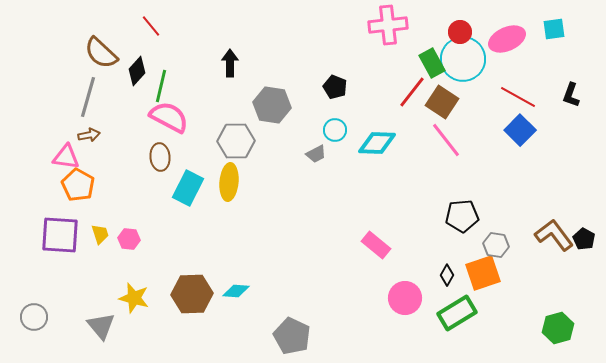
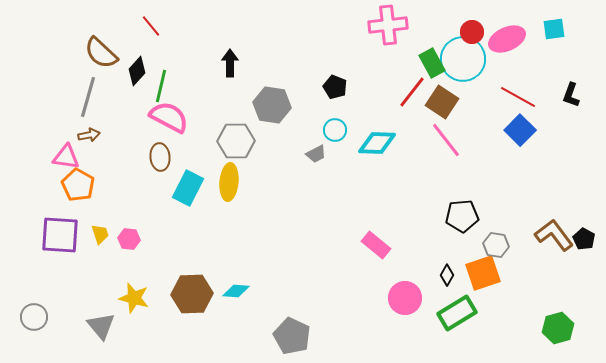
red circle at (460, 32): moved 12 px right
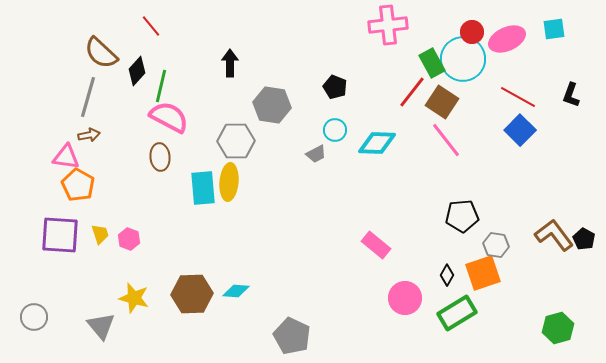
cyan rectangle at (188, 188): moved 15 px right; rotated 32 degrees counterclockwise
pink hexagon at (129, 239): rotated 15 degrees clockwise
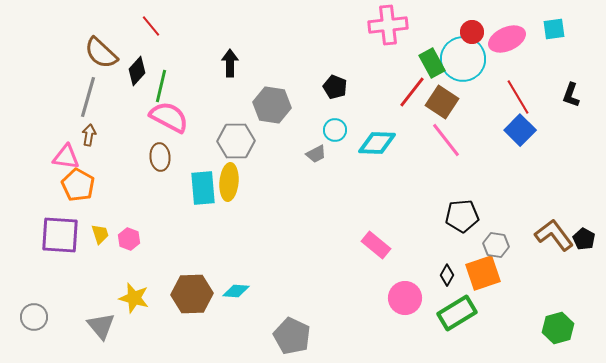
red line at (518, 97): rotated 30 degrees clockwise
brown arrow at (89, 135): rotated 70 degrees counterclockwise
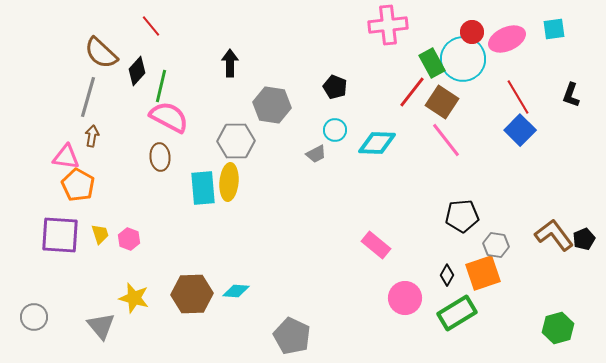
brown arrow at (89, 135): moved 3 px right, 1 px down
black pentagon at (584, 239): rotated 20 degrees clockwise
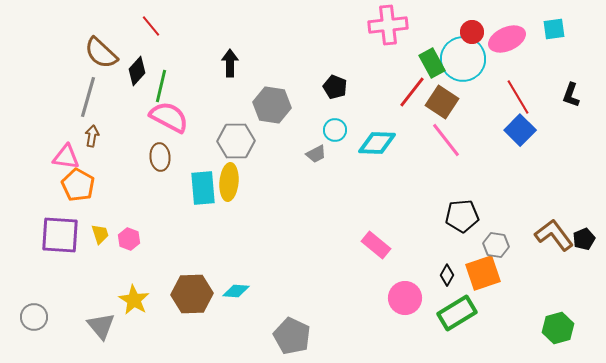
yellow star at (134, 298): moved 2 px down; rotated 16 degrees clockwise
